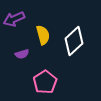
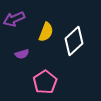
yellow semicircle: moved 3 px right, 3 px up; rotated 36 degrees clockwise
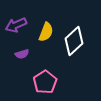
purple arrow: moved 2 px right, 6 px down
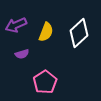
white diamond: moved 5 px right, 8 px up
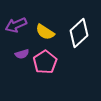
yellow semicircle: moved 1 px left; rotated 102 degrees clockwise
pink pentagon: moved 20 px up
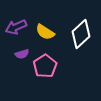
purple arrow: moved 2 px down
white diamond: moved 2 px right, 1 px down
pink pentagon: moved 4 px down
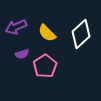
yellow semicircle: moved 2 px right, 1 px down; rotated 12 degrees clockwise
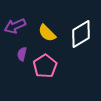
purple arrow: moved 1 px left, 1 px up
white diamond: rotated 12 degrees clockwise
purple semicircle: rotated 120 degrees clockwise
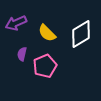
purple arrow: moved 1 px right, 3 px up
pink pentagon: rotated 10 degrees clockwise
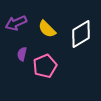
yellow semicircle: moved 4 px up
